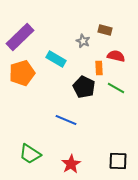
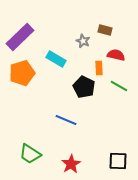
red semicircle: moved 1 px up
green line: moved 3 px right, 2 px up
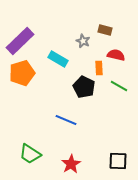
purple rectangle: moved 4 px down
cyan rectangle: moved 2 px right
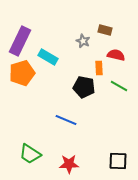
purple rectangle: rotated 20 degrees counterclockwise
cyan rectangle: moved 10 px left, 2 px up
black pentagon: rotated 15 degrees counterclockwise
red star: moved 2 px left; rotated 30 degrees clockwise
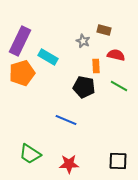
brown rectangle: moved 1 px left
orange rectangle: moved 3 px left, 2 px up
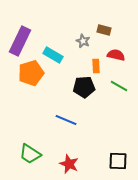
cyan rectangle: moved 5 px right, 2 px up
orange pentagon: moved 9 px right
black pentagon: rotated 15 degrees counterclockwise
red star: rotated 24 degrees clockwise
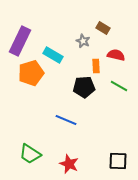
brown rectangle: moved 1 px left, 2 px up; rotated 16 degrees clockwise
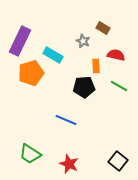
black square: rotated 36 degrees clockwise
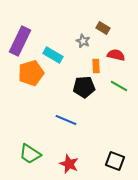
black square: moved 3 px left; rotated 18 degrees counterclockwise
